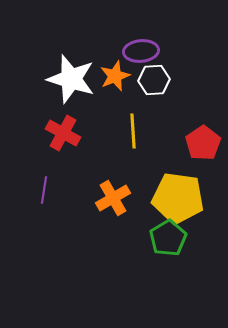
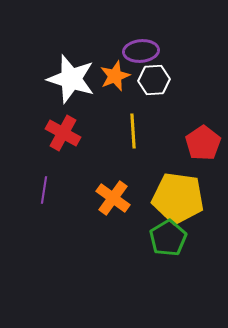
orange cross: rotated 24 degrees counterclockwise
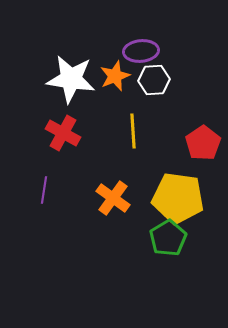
white star: rotated 9 degrees counterclockwise
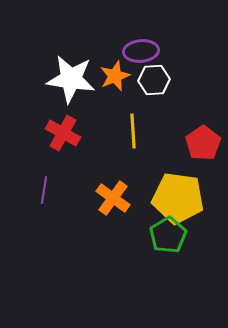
green pentagon: moved 3 px up
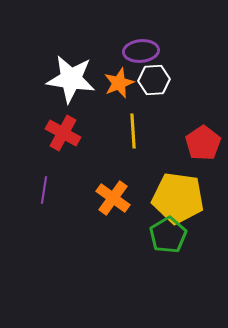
orange star: moved 4 px right, 7 px down
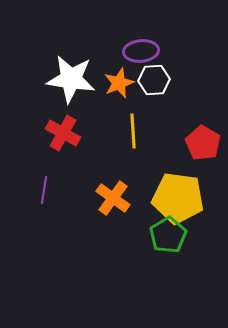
red pentagon: rotated 8 degrees counterclockwise
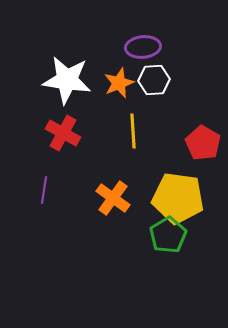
purple ellipse: moved 2 px right, 4 px up
white star: moved 4 px left, 1 px down
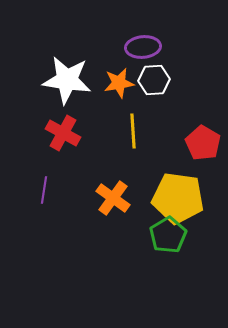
orange star: rotated 12 degrees clockwise
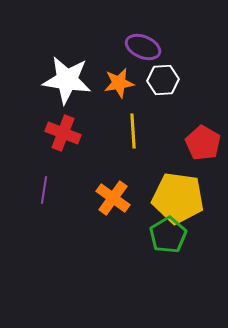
purple ellipse: rotated 28 degrees clockwise
white hexagon: moved 9 px right
red cross: rotated 8 degrees counterclockwise
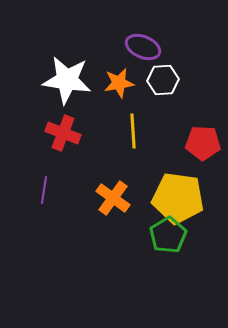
red pentagon: rotated 28 degrees counterclockwise
